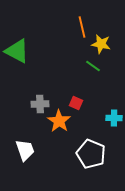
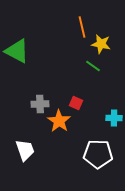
white pentagon: moved 7 px right; rotated 20 degrees counterclockwise
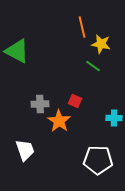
red square: moved 1 px left, 2 px up
white pentagon: moved 6 px down
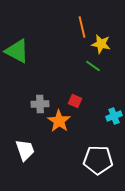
cyan cross: moved 2 px up; rotated 21 degrees counterclockwise
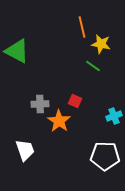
white pentagon: moved 7 px right, 4 px up
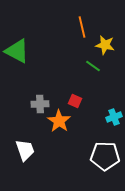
yellow star: moved 4 px right, 1 px down
cyan cross: moved 1 px down
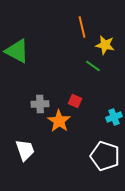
white pentagon: rotated 16 degrees clockwise
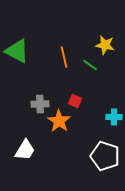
orange line: moved 18 px left, 30 px down
green line: moved 3 px left, 1 px up
cyan cross: rotated 21 degrees clockwise
white trapezoid: rotated 50 degrees clockwise
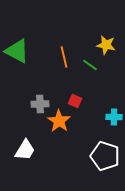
yellow star: moved 1 px right
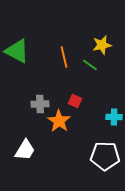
yellow star: moved 4 px left; rotated 24 degrees counterclockwise
white pentagon: rotated 16 degrees counterclockwise
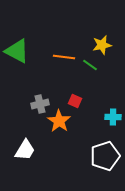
orange line: rotated 70 degrees counterclockwise
gray cross: rotated 12 degrees counterclockwise
cyan cross: moved 1 px left
white pentagon: rotated 20 degrees counterclockwise
